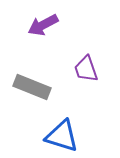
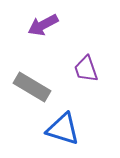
gray rectangle: rotated 9 degrees clockwise
blue triangle: moved 1 px right, 7 px up
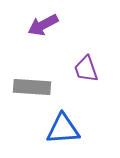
gray rectangle: rotated 27 degrees counterclockwise
blue triangle: rotated 21 degrees counterclockwise
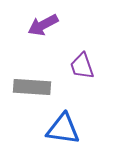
purple trapezoid: moved 4 px left, 3 px up
blue triangle: rotated 12 degrees clockwise
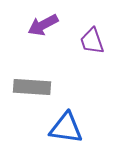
purple trapezoid: moved 10 px right, 25 px up
blue triangle: moved 3 px right, 1 px up
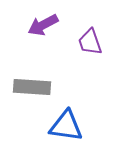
purple trapezoid: moved 2 px left, 1 px down
blue triangle: moved 2 px up
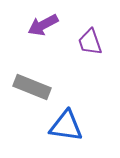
gray rectangle: rotated 18 degrees clockwise
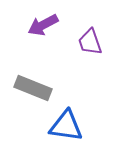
gray rectangle: moved 1 px right, 1 px down
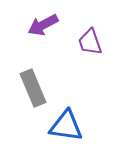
gray rectangle: rotated 45 degrees clockwise
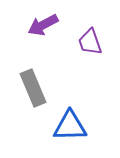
blue triangle: moved 4 px right; rotated 9 degrees counterclockwise
